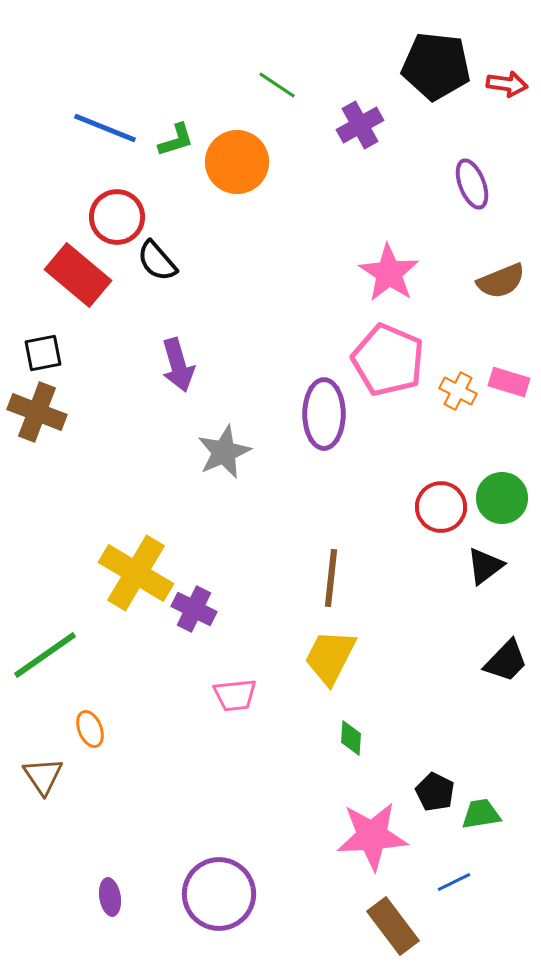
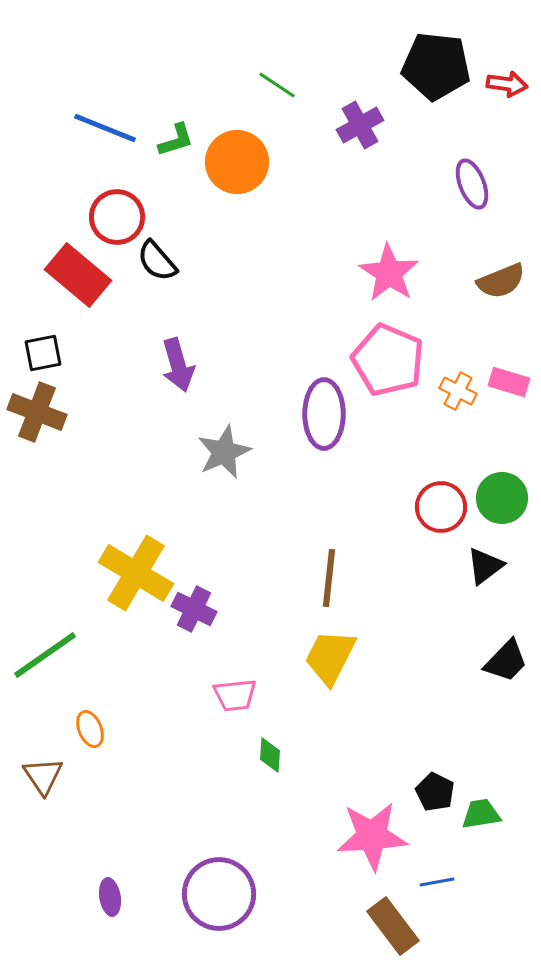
brown line at (331, 578): moved 2 px left
green diamond at (351, 738): moved 81 px left, 17 px down
blue line at (454, 882): moved 17 px left; rotated 16 degrees clockwise
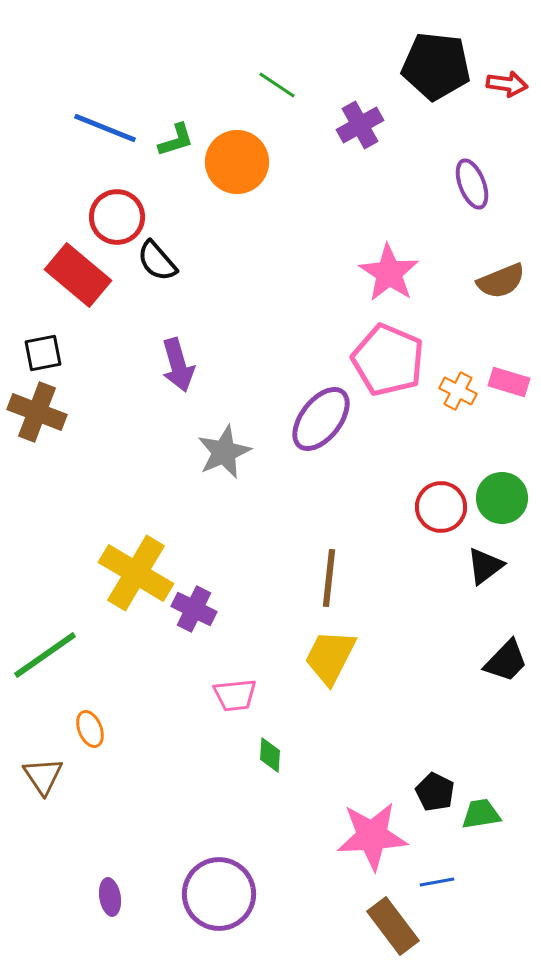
purple ellipse at (324, 414): moved 3 px left, 5 px down; rotated 38 degrees clockwise
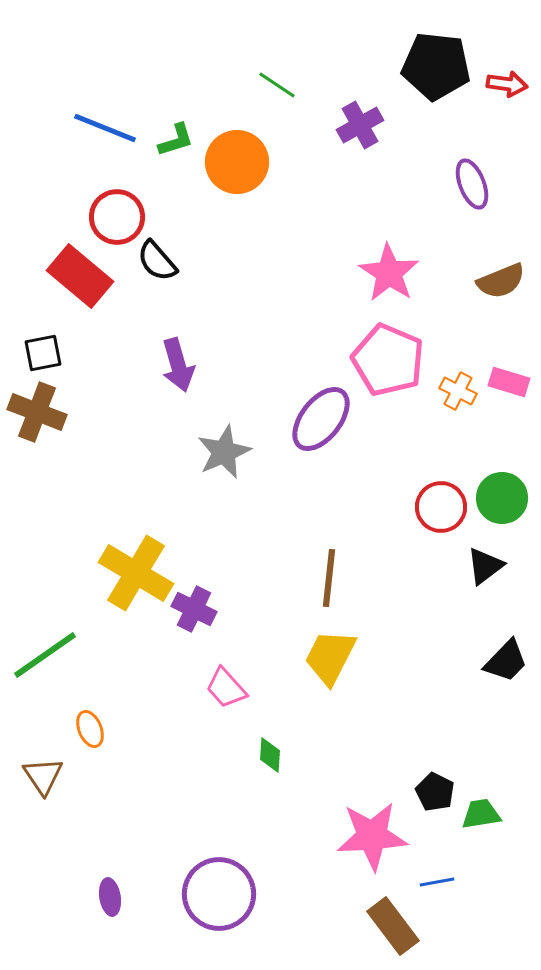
red rectangle at (78, 275): moved 2 px right, 1 px down
pink trapezoid at (235, 695): moved 9 px left, 7 px up; rotated 54 degrees clockwise
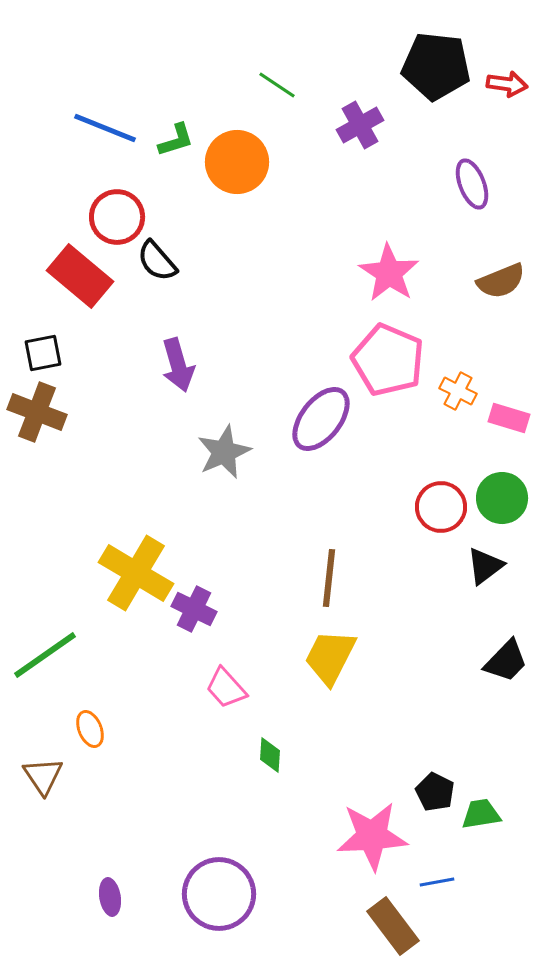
pink rectangle at (509, 382): moved 36 px down
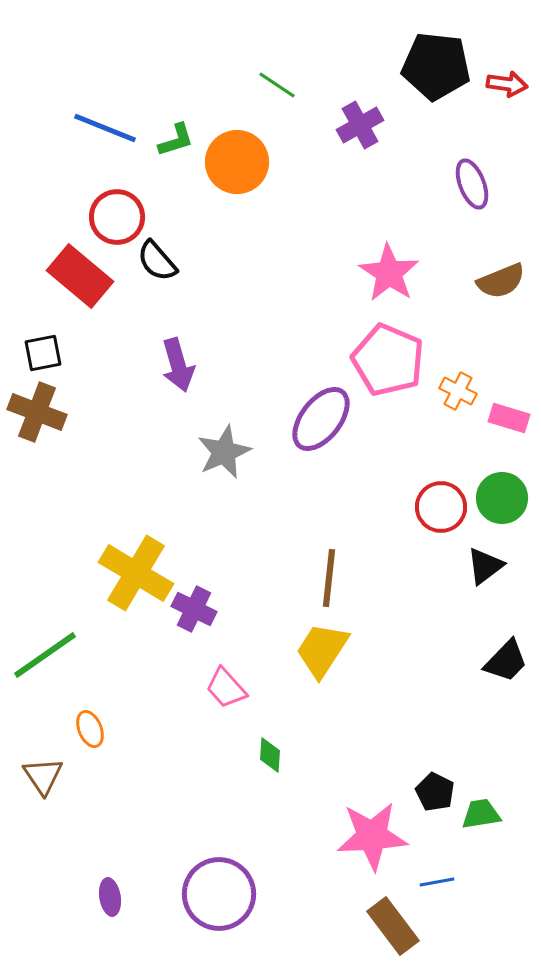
yellow trapezoid at (330, 657): moved 8 px left, 7 px up; rotated 6 degrees clockwise
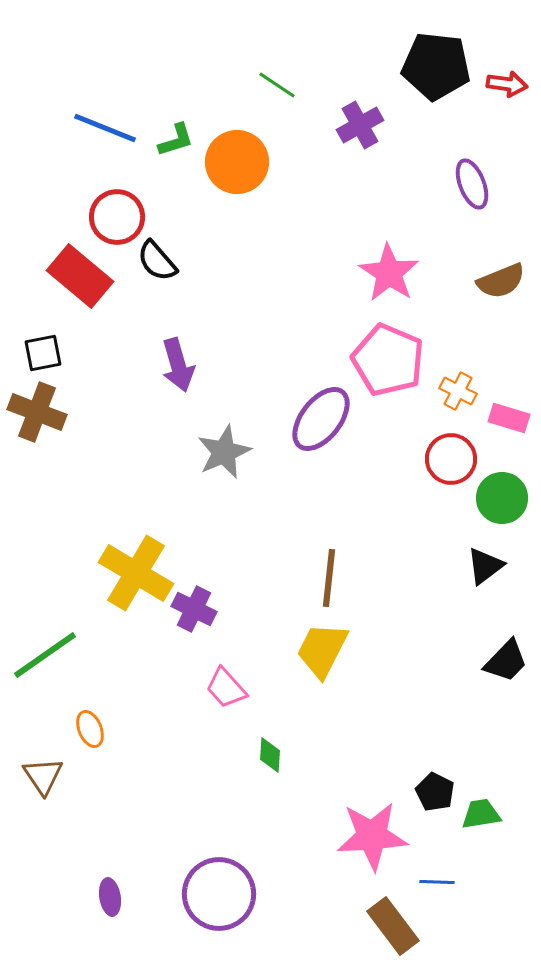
red circle at (441, 507): moved 10 px right, 48 px up
yellow trapezoid at (322, 650): rotated 6 degrees counterclockwise
blue line at (437, 882): rotated 12 degrees clockwise
